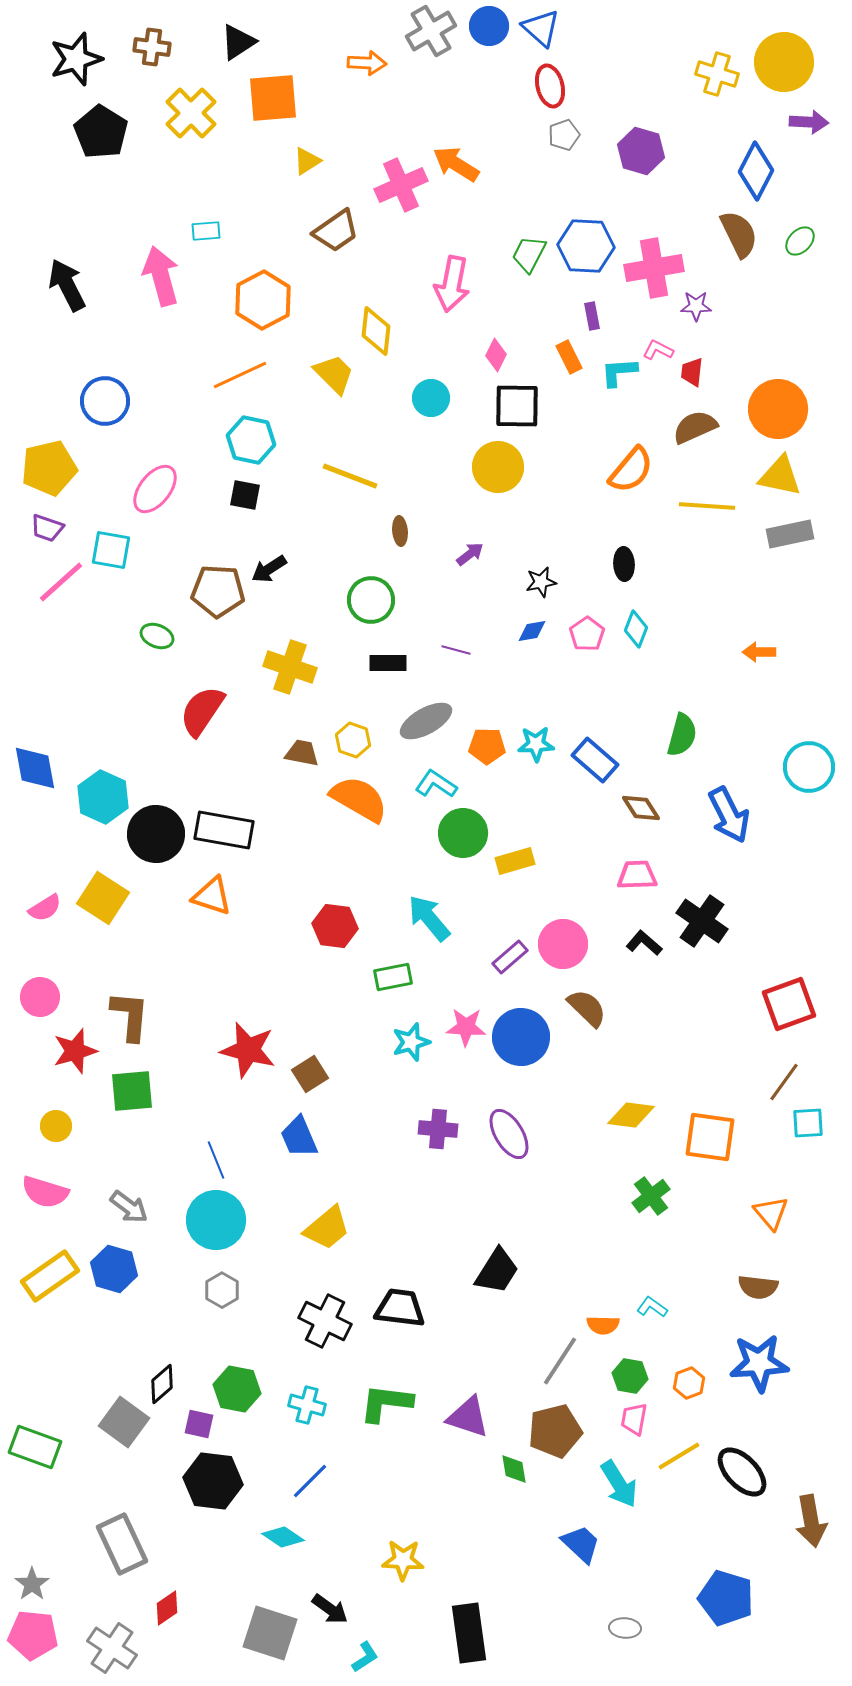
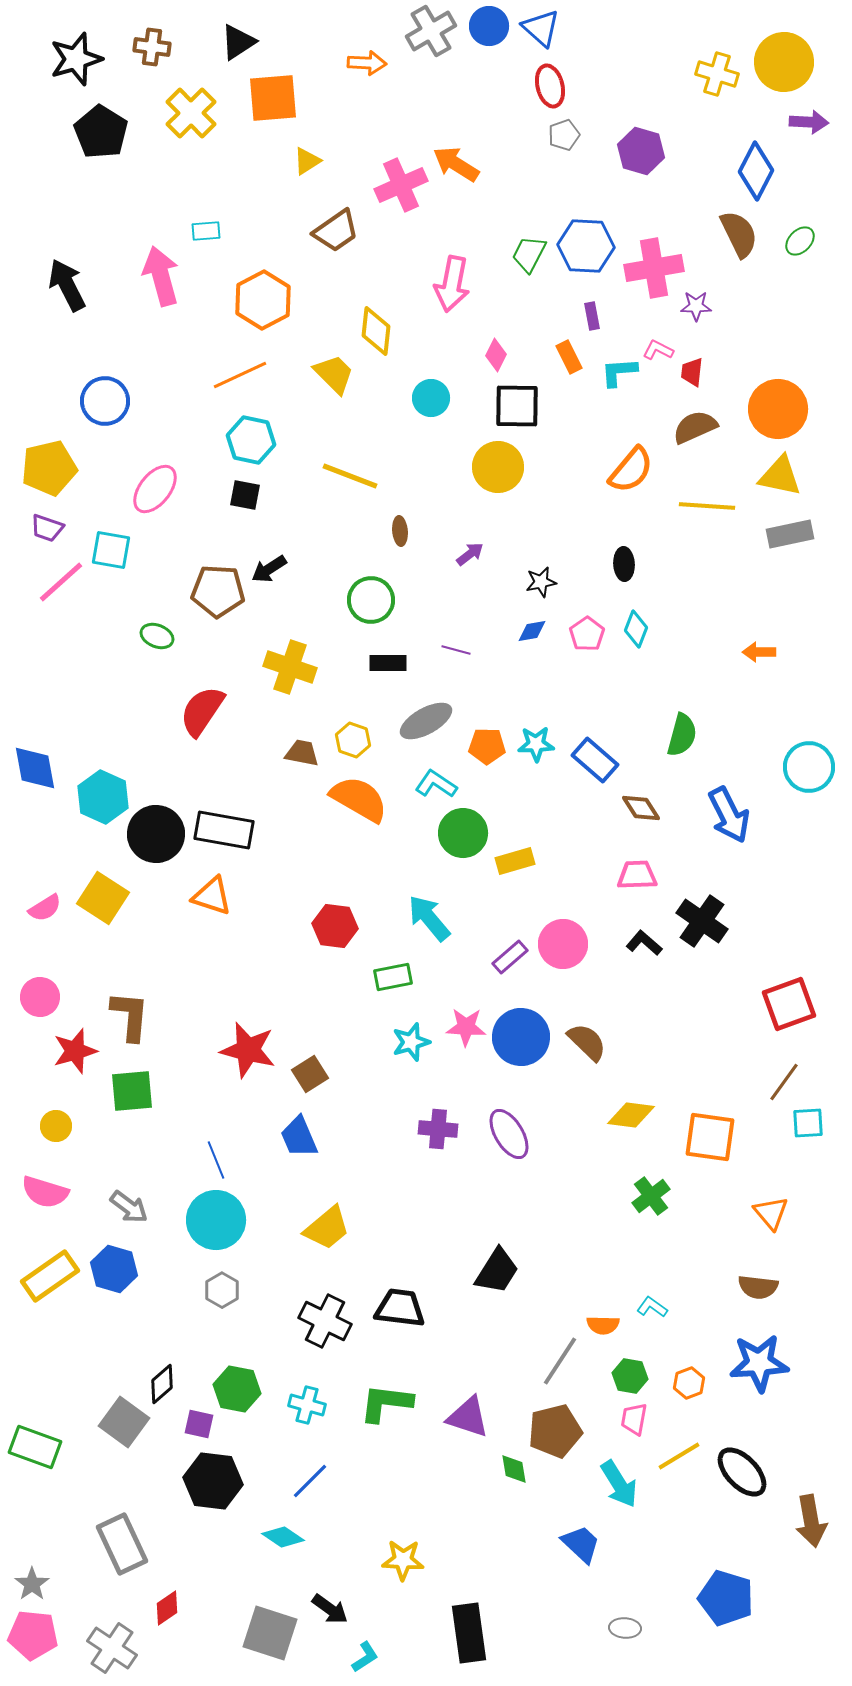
brown semicircle at (587, 1008): moved 34 px down
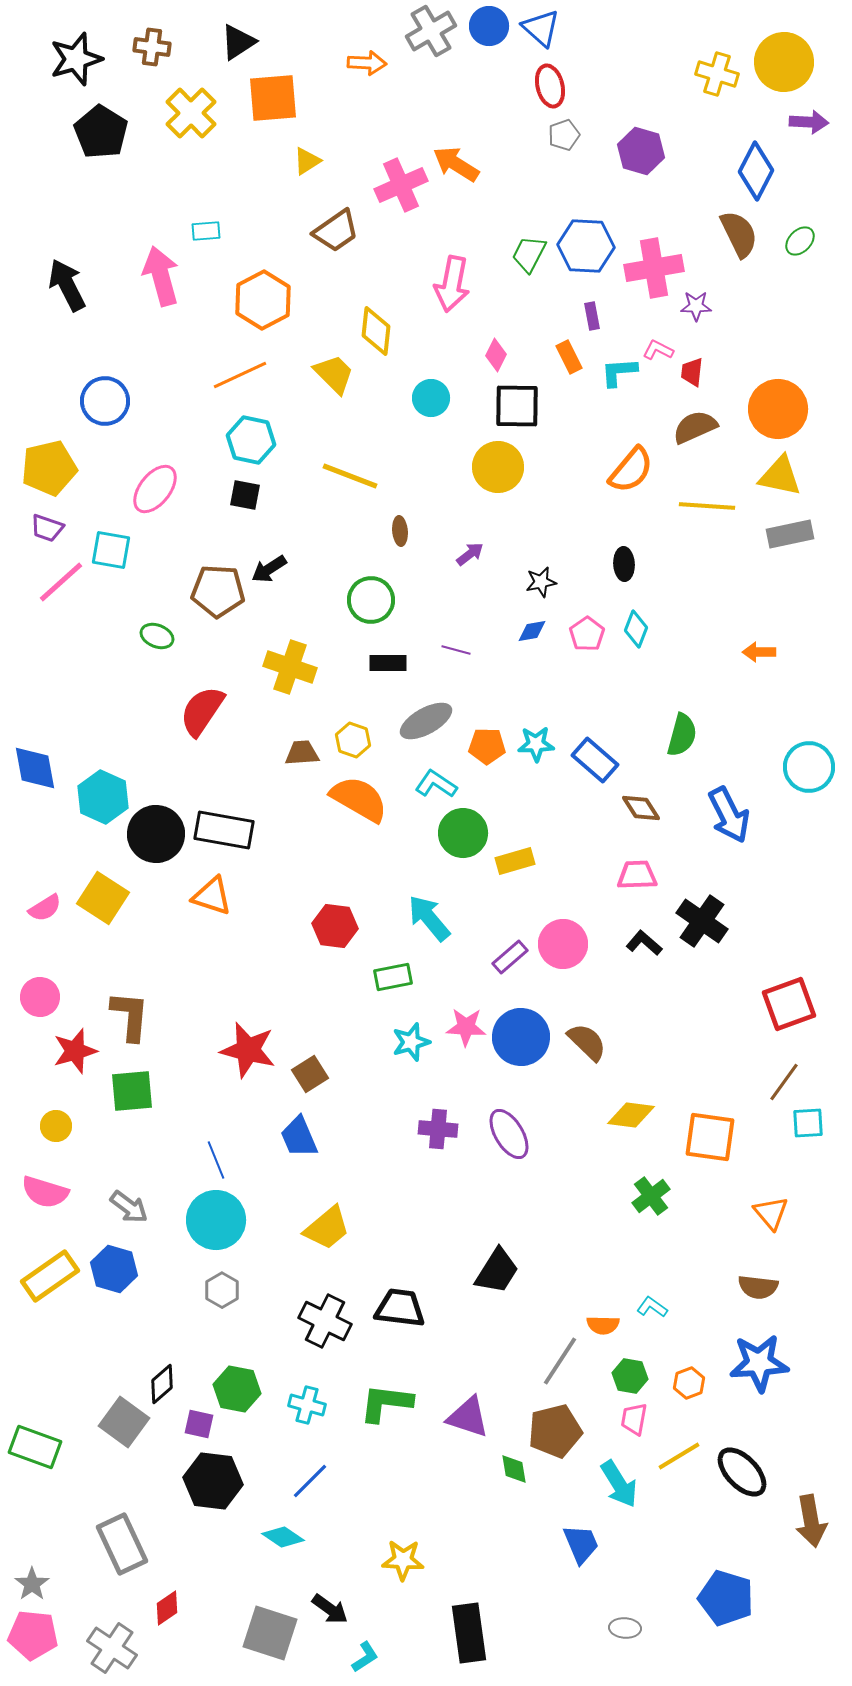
brown trapezoid at (302, 753): rotated 15 degrees counterclockwise
blue trapezoid at (581, 1544): rotated 24 degrees clockwise
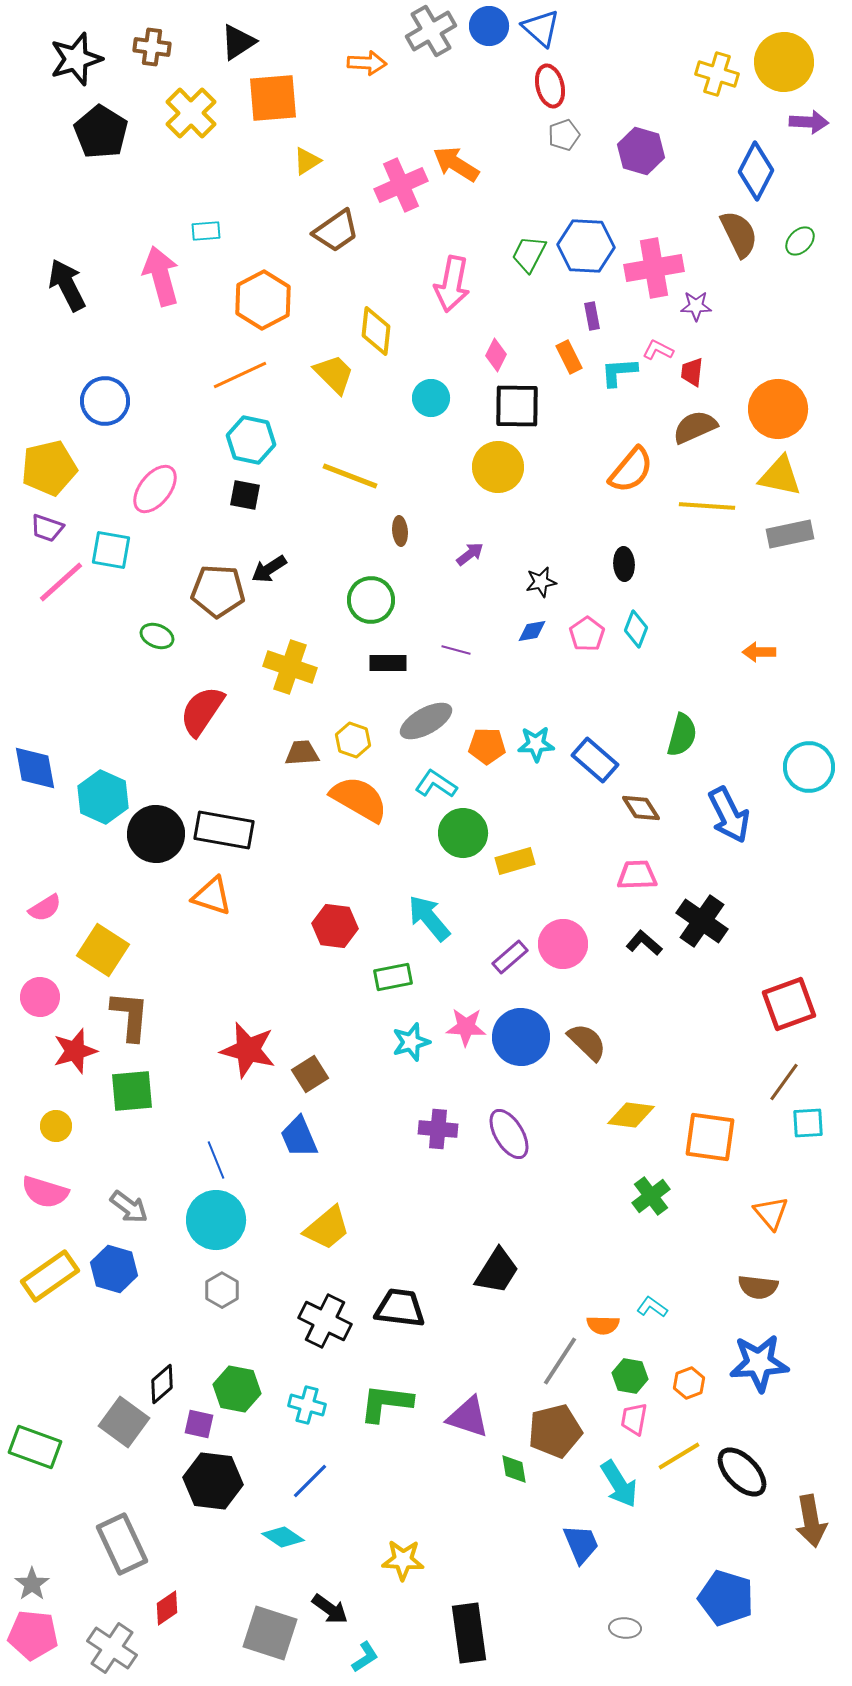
yellow square at (103, 898): moved 52 px down
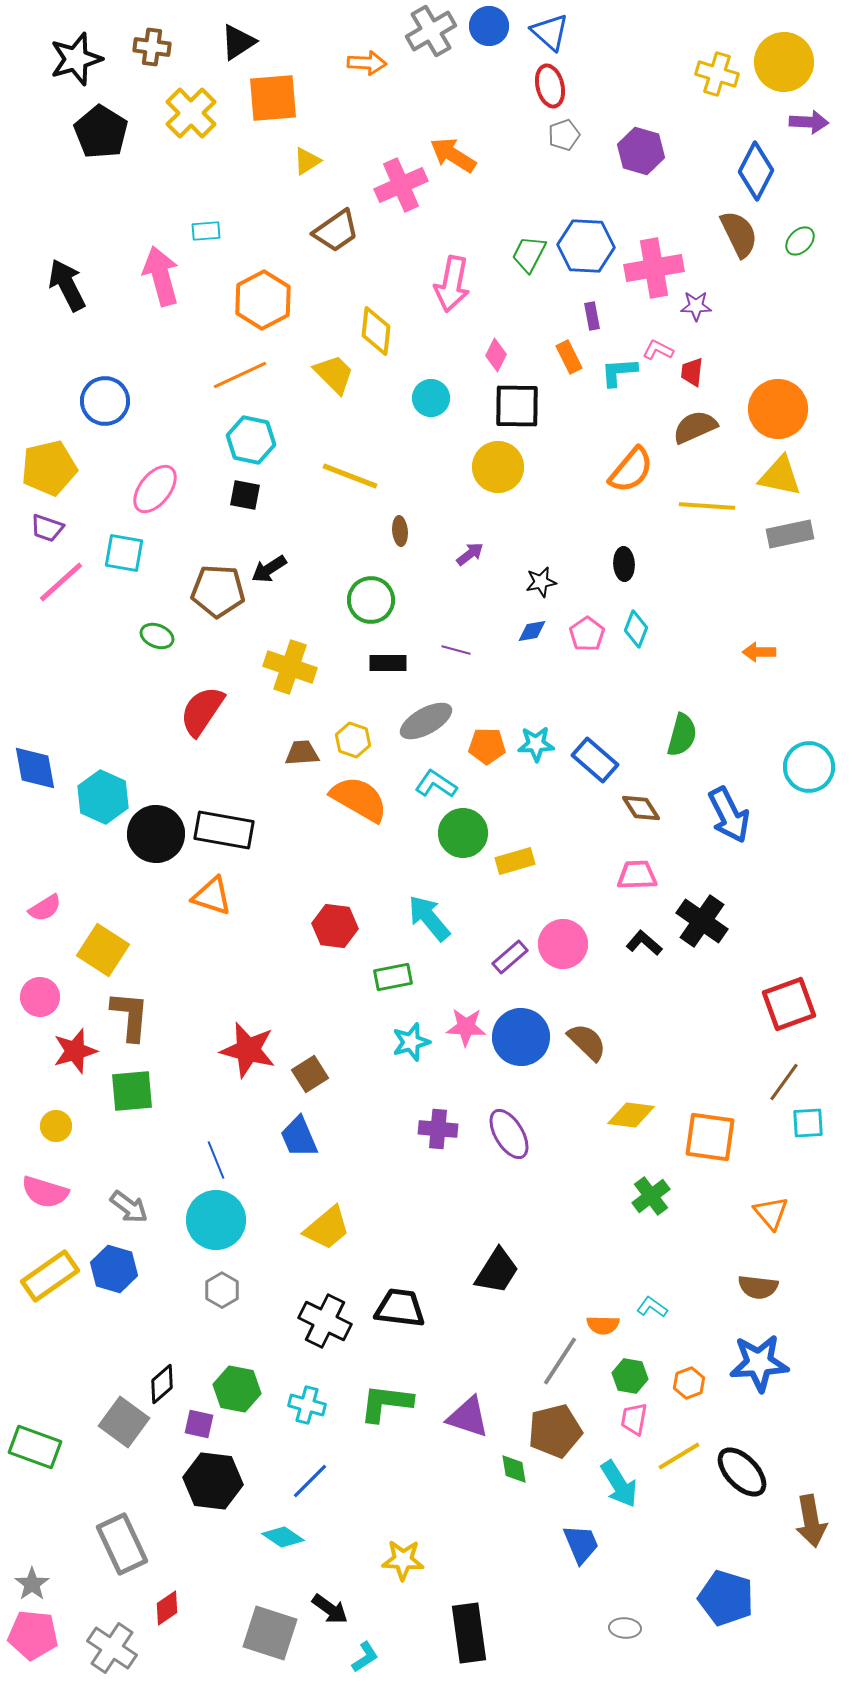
blue triangle at (541, 28): moved 9 px right, 4 px down
orange arrow at (456, 164): moved 3 px left, 9 px up
cyan square at (111, 550): moved 13 px right, 3 px down
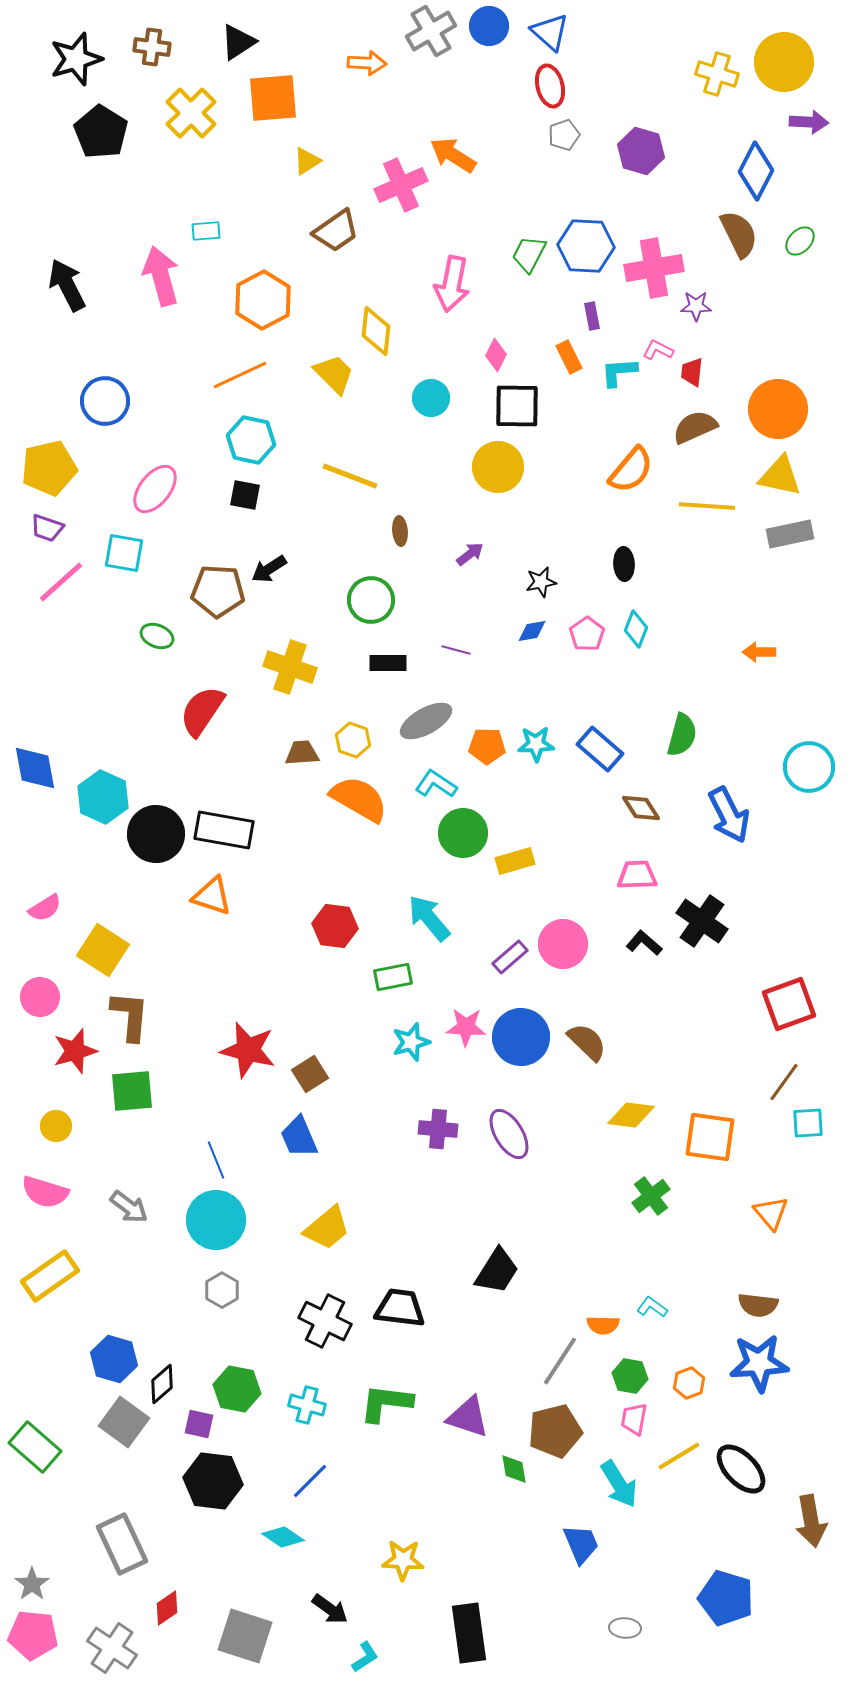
blue rectangle at (595, 760): moved 5 px right, 11 px up
blue hexagon at (114, 1269): moved 90 px down
brown semicircle at (758, 1287): moved 18 px down
green rectangle at (35, 1447): rotated 21 degrees clockwise
black ellipse at (742, 1472): moved 1 px left, 3 px up
gray square at (270, 1633): moved 25 px left, 3 px down
